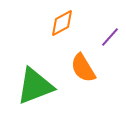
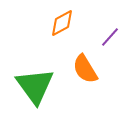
orange semicircle: moved 2 px right, 1 px down
green triangle: rotated 45 degrees counterclockwise
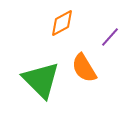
orange semicircle: moved 1 px left, 1 px up
green triangle: moved 6 px right, 6 px up; rotated 9 degrees counterclockwise
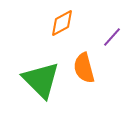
purple line: moved 2 px right
orange semicircle: rotated 16 degrees clockwise
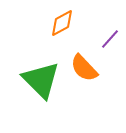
purple line: moved 2 px left, 2 px down
orange semicircle: rotated 28 degrees counterclockwise
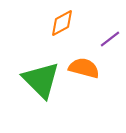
purple line: rotated 10 degrees clockwise
orange semicircle: rotated 148 degrees clockwise
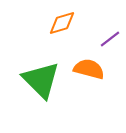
orange diamond: rotated 12 degrees clockwise
orange semicircle: moved 5 px right, 1 px down
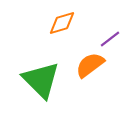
orange semicircle: moved 1 px right, 4 px up; rotated 52 degrees counterclockwise
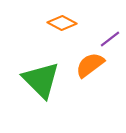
orange diamond: rotated 44 degrees clockwise
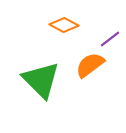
orange diamond: moved 2 px right, 2 px down
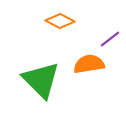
orange diamond: moved 4 px left, 4 px up
orange semicircle: moved 1 px left, 1 px up; rotated 28 degrees clockwise
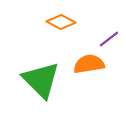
orange diamond: moved 1 px right, 1 px down
purple line: moved 1 px left
